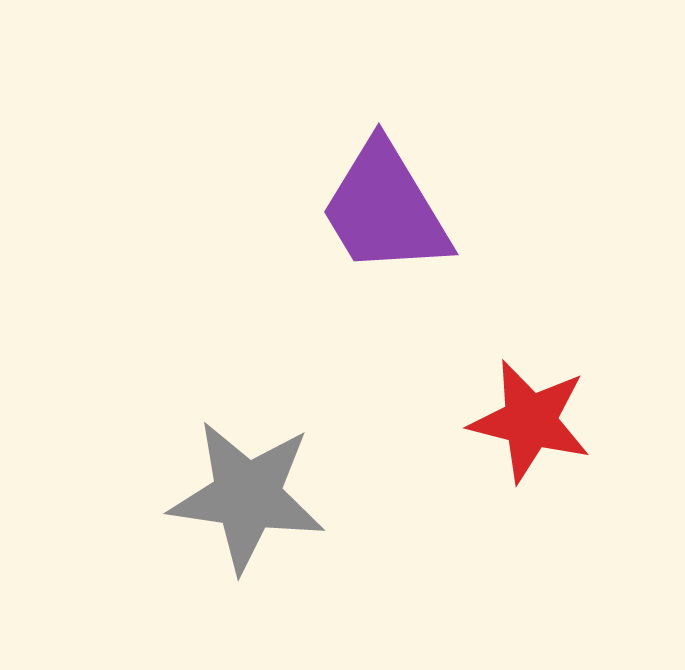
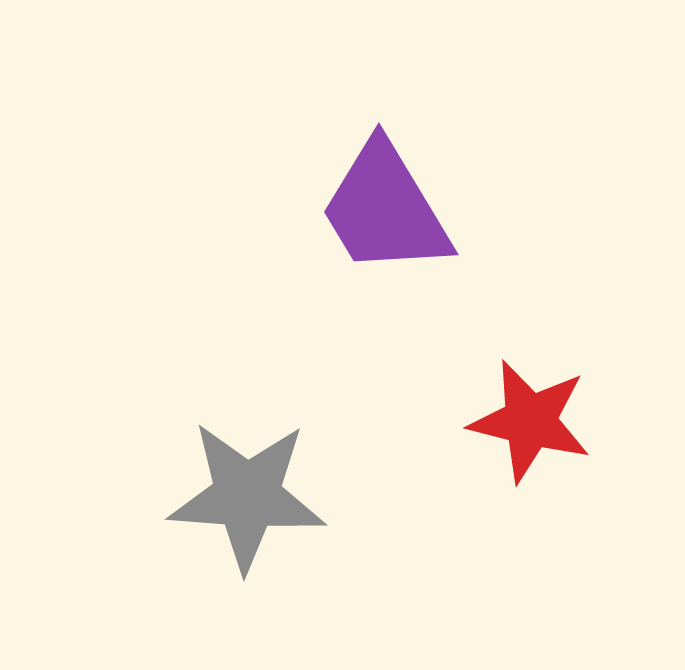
gray star: rotated 4 degrees counterclockwise
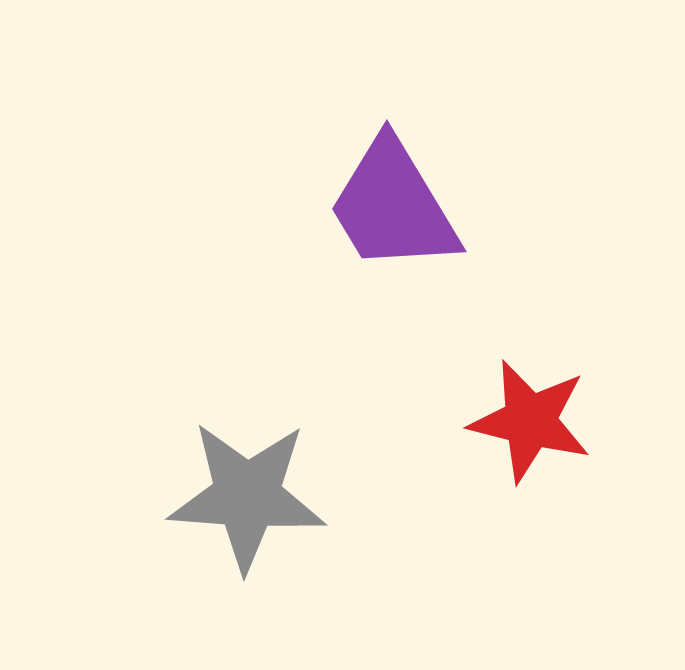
purple trapezoid: moved 8 px right, 3 px up
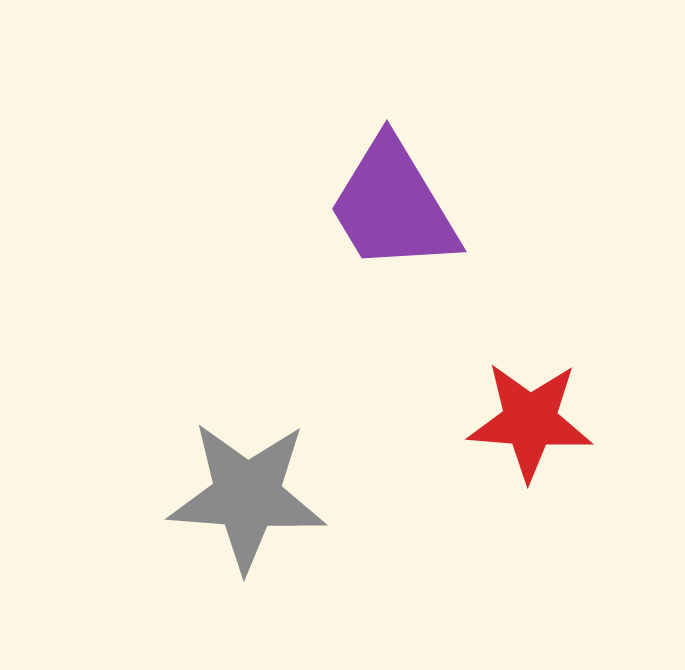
red star: rotated 10 degrees counterclockwise
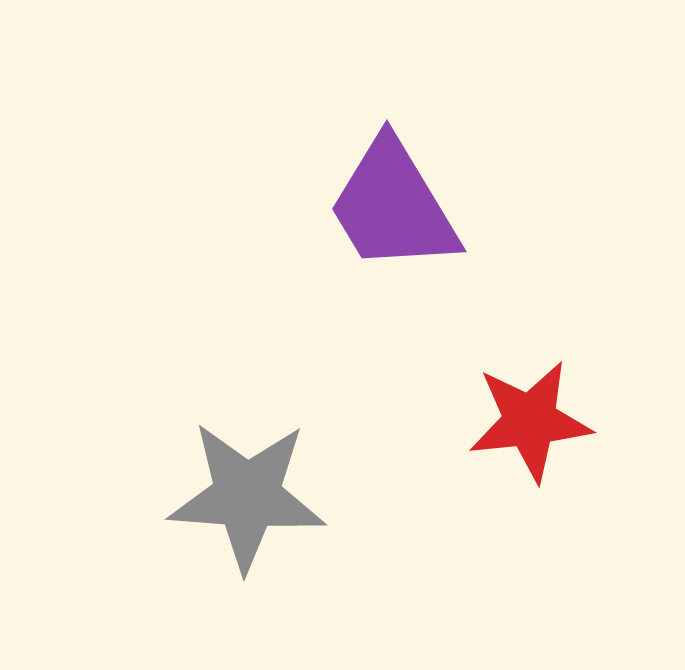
red star: rotated 10 degrees counterclockwise
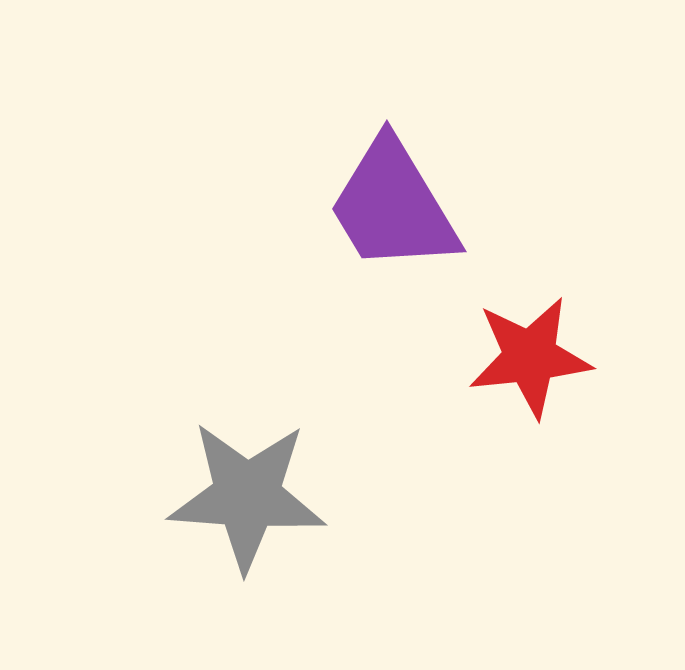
red star: moved 64 px up
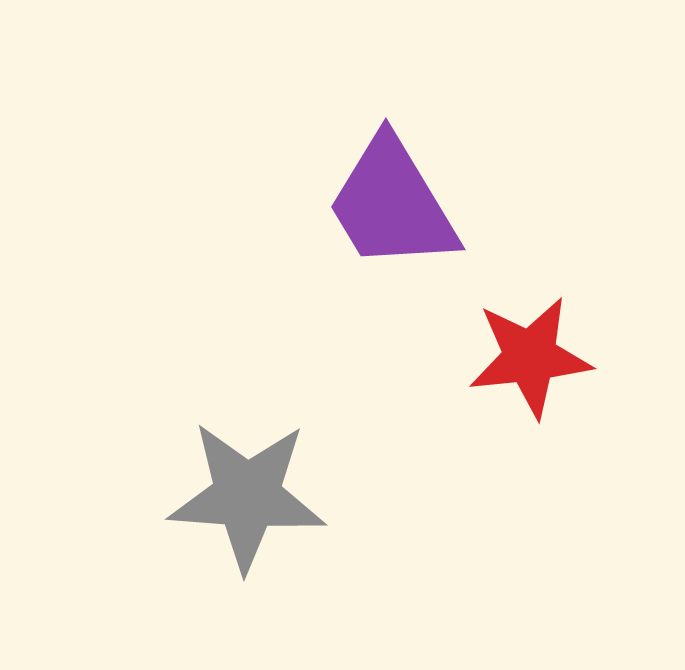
purple trapezoid: moved 1 px left, 2 px up
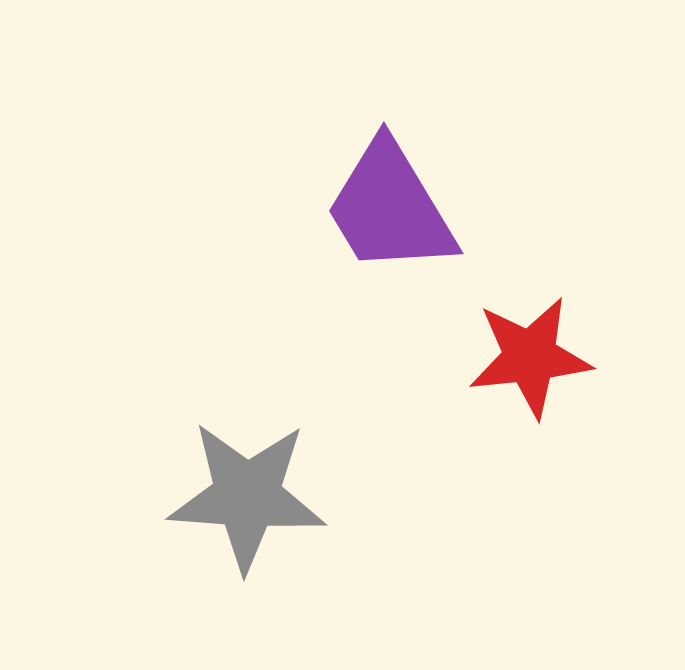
purple trapezoid: moved 2 px left, 4 px down
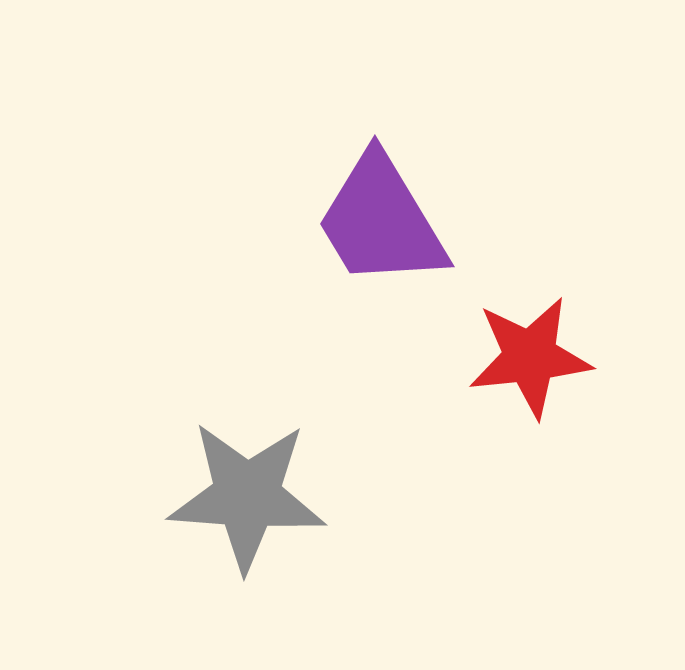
purple trapezoid: moved 9 px left, 13 px down
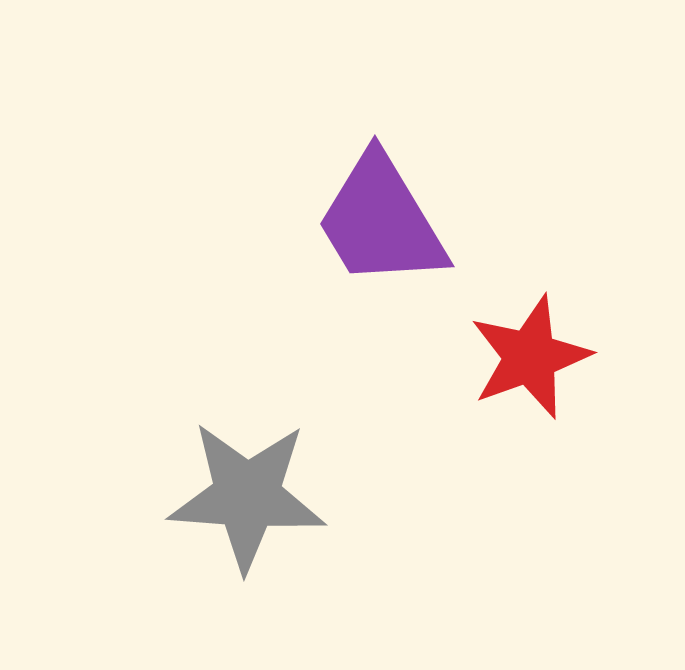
red star: rotated 14 degrees counterclockwise
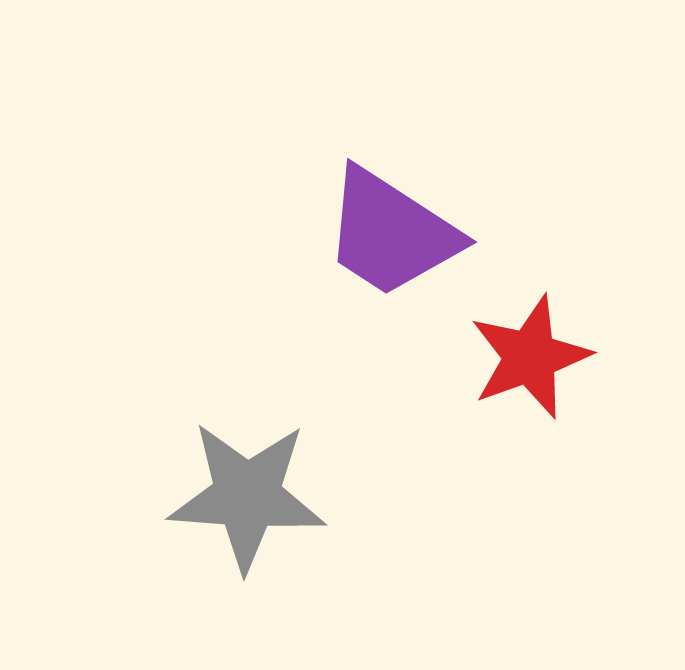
purple trapezoid: moved 10 px right, 12 px down; rotated 26 degrees counterclockwise
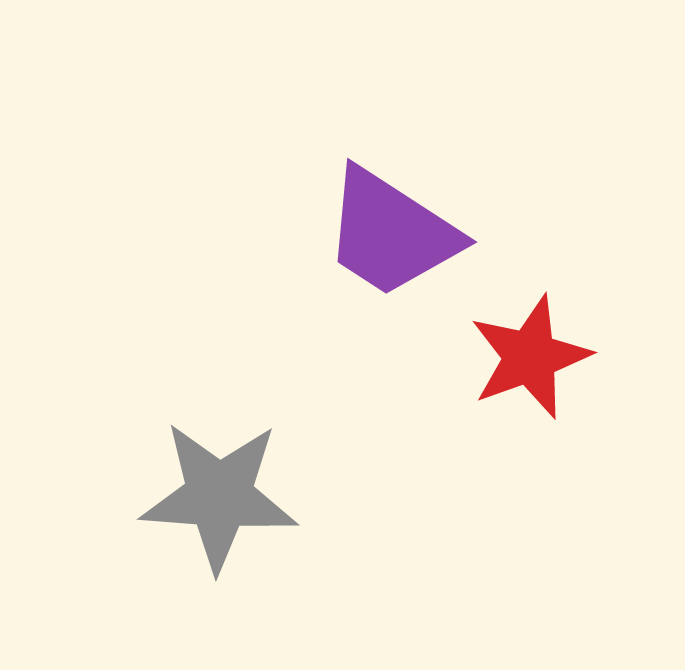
gray star: moved 28 px left
